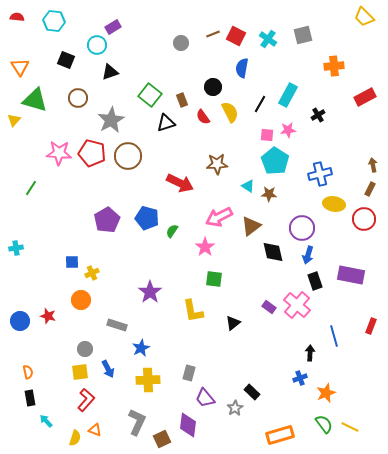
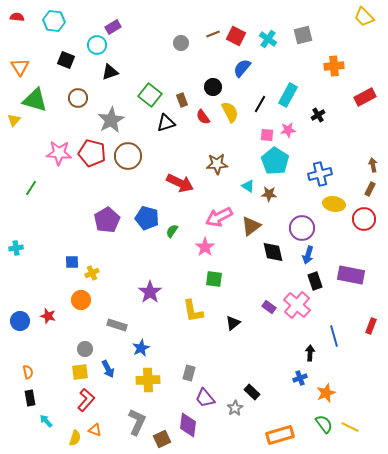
blue semicircle at (242, 68): rotated 30 degrees clockwise
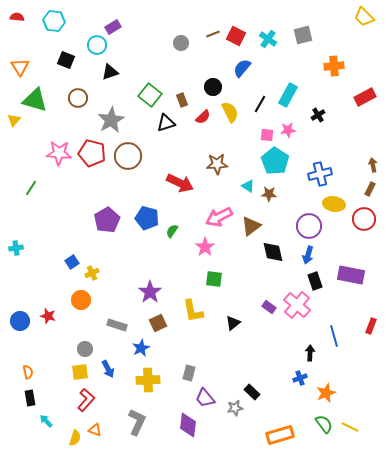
red semicircle at (203, 117): rotated 98 degrees counterclockwise
purple circle at (302, 228): moved 7 px right, 2 px up
blue square at (72, 262): rotated 32 degrees counterclockwise
gray star at (235, 408): rotated 21 degrees clockwise
brown square at (162, 439): moved 4 px left, 116 px up
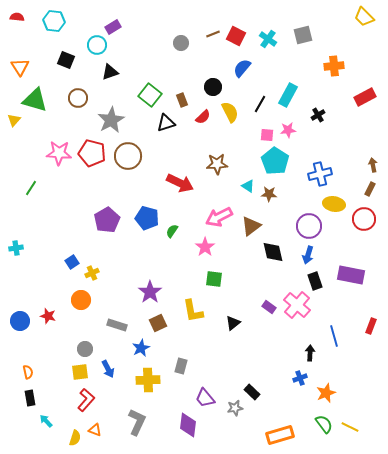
gray rectangle at (189, 373): moved 8 px left, 7 px up
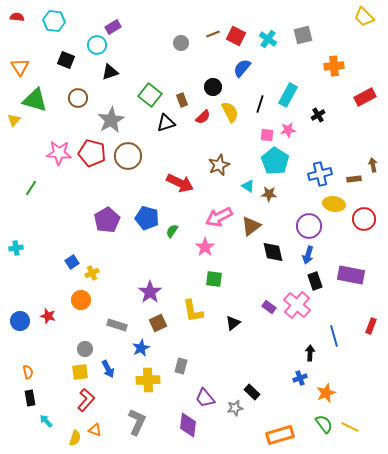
black line at (260, 104): rotated 12 degrees counterclockwise
brown star at (217, 164): moved 2 px right, 1 px down; rotated 20 degrees counterclockwise
brown rectangle at (370, 189): moved 16 px left, 10 px up; rotated 56 degrees clockwise
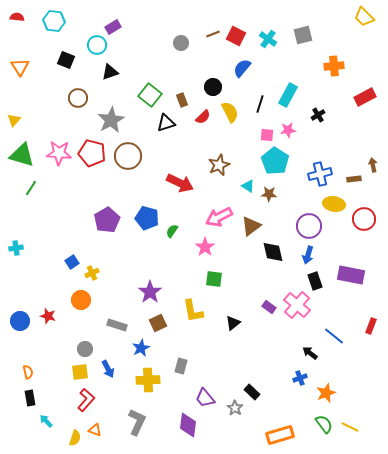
green triangle at (35, 100): moved 13 px left, 55 px down
blue line at (334, 336): rotated 35 degrees counterclockwise
black arrow at (310, 353): rotated 56 degrees counterclockwise
gray star at (235, 408): rotated 28 degrees counterclockwise
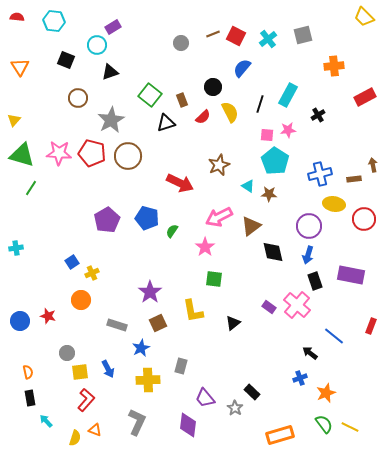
cyan cross at (268, 39): rotated 18 degrees clockwise
gray circle at (85, 349): moved 18 px left, 4 px down
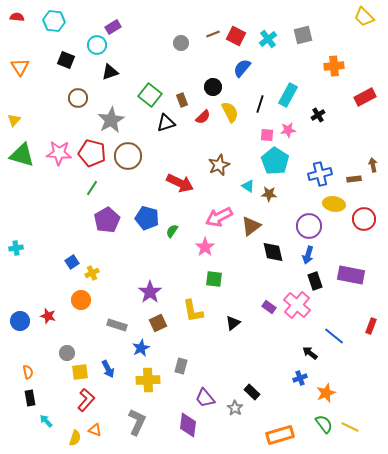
green line at (31, 188): moved 61 px right
